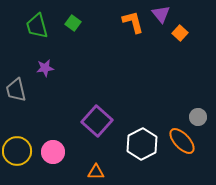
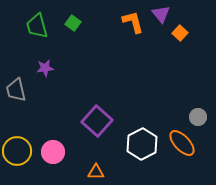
orange ellipse: moved 2 px down
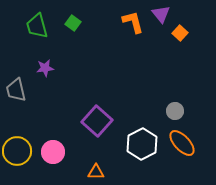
gray circle: moved 23 px left, 6 px up
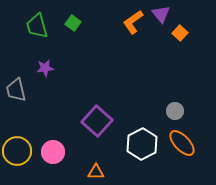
orange L-shape: rotated 110 degrees counterclockwise
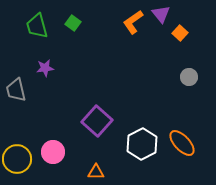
gray circle: moved 14 px right, 34 px up
yellow circle: moved 8 px down
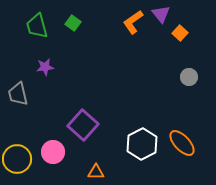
purple star: moved 1 px up
gray trapezoid: moved 2 px right, 4 px down
purple square: moved 14 px left, 4 px down
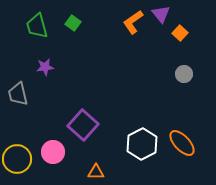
gray circle: moved 5 px left, 3 px up
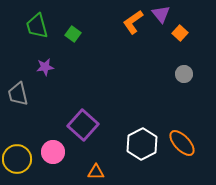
green square: moved 11 px down
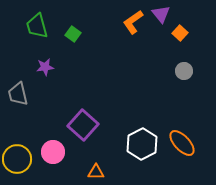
gray circle: moved 3 px up
